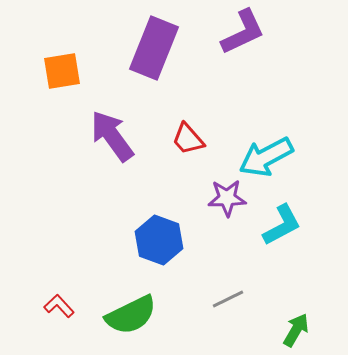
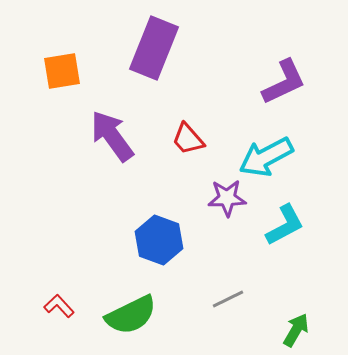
purple L-shape: moved 41 px right, 50 px down
cyan L-shape: moved 3 px right
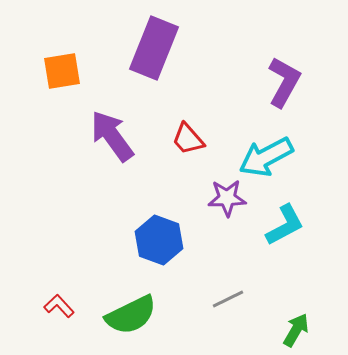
purple L-shape: rotated 36 degrees counterclockwise
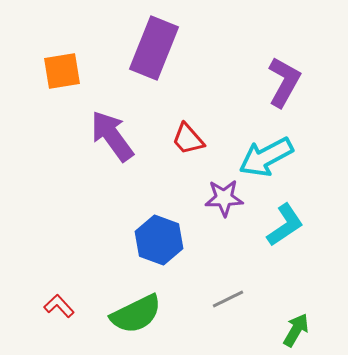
purple star: moved 3 px left
cyan L-shape: rotated 6 degrees counterclockwise
green semicircle: moved 5 px right, 1 px up
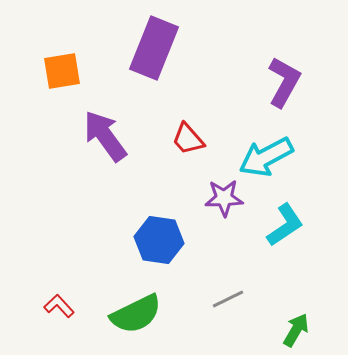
purple arrow: moved 7 px left
blue hexagon: rotated 12 degrees counterclockwise
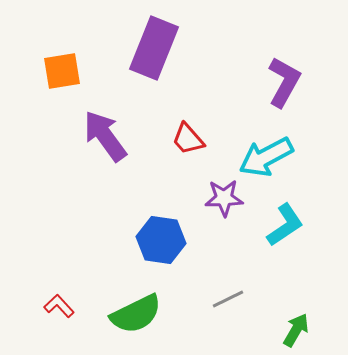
blue hexagon: moved 2 px right
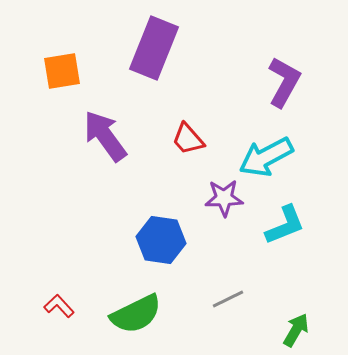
cyan L-shape: rotated 12 degrees clockwise
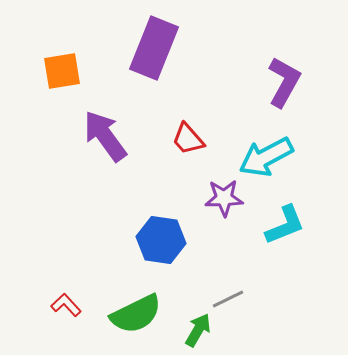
red L-shape: moved 7 px right, 1 px up
green arrow: moved 98 px left
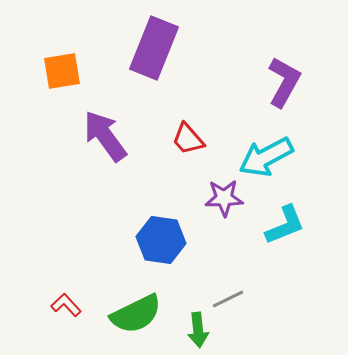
green arrow: rotated 144 degrees clockwise
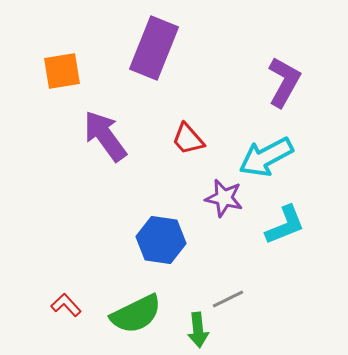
purple star: rotated 15 degrees clockwise
